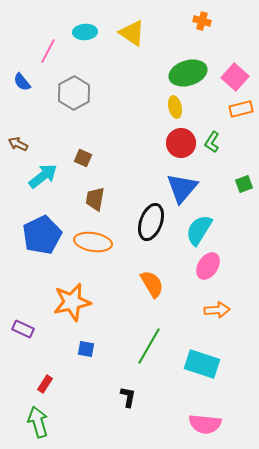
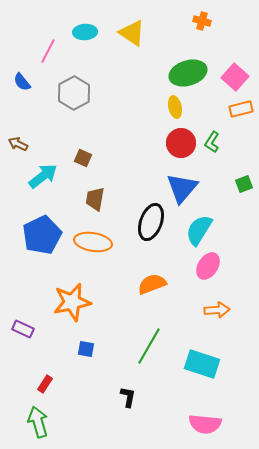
orange semicircle: rotated 80 degrees counterclockwise
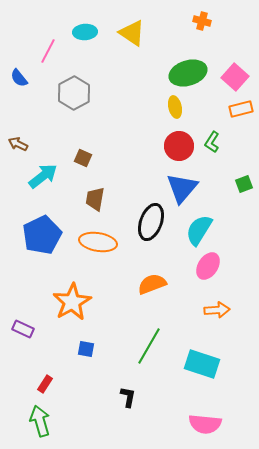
blue semicircle: moved 3 px left, 4 px up
red circle: moved 2 px left, 3 px down
orange ellipse: moved 5 px right
orange star: rotated 18 degrees counterclockwise
green arrow: moved 2 px right, 1 px up
